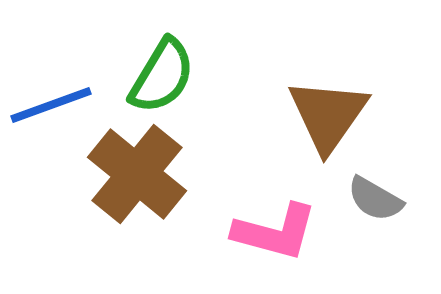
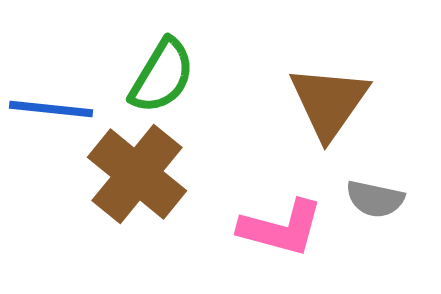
blue line: moved 4 px down; rotated 26 degrees clockwise
brown triangle: moved 1 px right, 13 px up
gray semicircle: rotated 18 degrees counterclockwise
pink L-shape: moved 6 px right, 4 px up
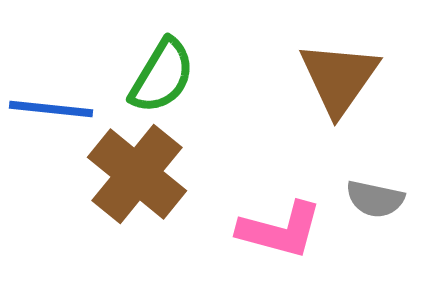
brown triangle: moved 10 px right, 24 px up
pink L-shape: moved 1 px left, 2 px down
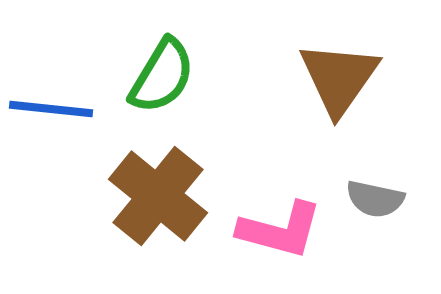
brown cross: moved 21 px right, 22 px down
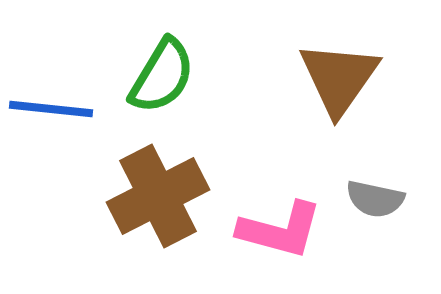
brown cross: rotated 24 degrees clockwise
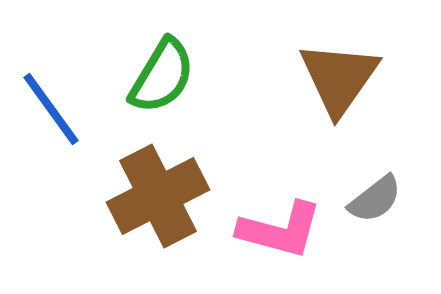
blue line: rotated 48 degrees clockwise
gray semicircle: rotated 50 degrees counterclockwise
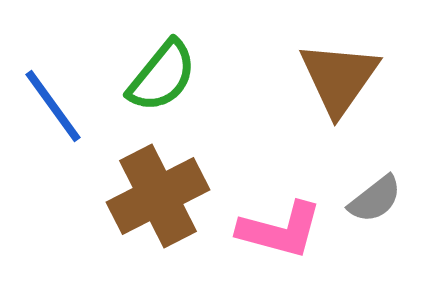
green semicircle: rotated 8 degrees clockwise
blue line: moved 2 px right, 3 px up
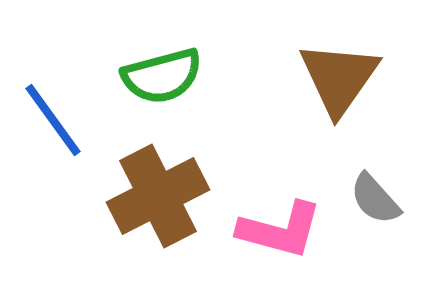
green semicircle: rotated 36 degrees clockwise
blue line: moved 14 px down
gray semicircle: rotated 86 degrees clockwise
